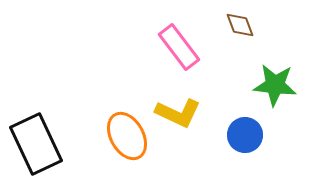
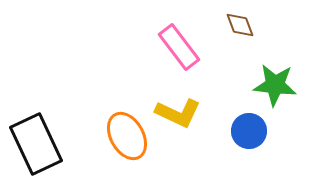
blue circle: moved 4 px right, 4 px up
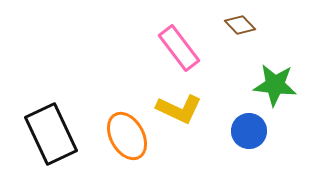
brown diamond: rotated 24 degrees counterclockwise
pink rectangle: moved 1 px down
yellow L-shape: moved 1 px right, 4 px up
black rectangle: moved 15 px right, 10 px up
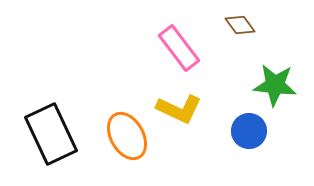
brown diamond: rotated 8 degrees clockwise
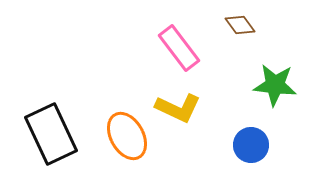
yellow L-shape: moved 1 px left, 1 px up
blue circle: moved 2 px right, 14 px down
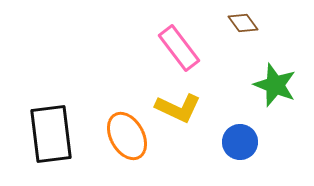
brown diamond: moved 3 px right, 2 px up
green star: rotated 15 degrees clockwise
black rectangle: rotated 18 degrees clockwise
blue circle: moved 11 px left, 3 px up
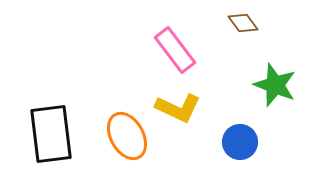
pink rectangle: moved 4 px left, 2 px down
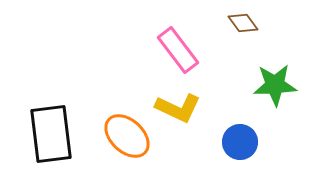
pink rectangle: moved 3 px right
green star: rotated 24 degrees counterclockwise
orange ellipse: rotated 18 degrees counterclockwise
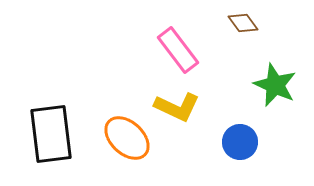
green star: rotated 27 degrees clockwise
yellow L-shape: moved 1 px left, 1 px up
orange ellipse: moved 2 px down
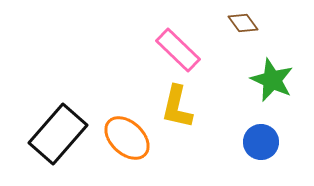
pink rectangle: rotated 9 degrees counterclockwise
green star: moved 3 px left, 5 px up
yellow L-shape: rotated 78 degrees clockwise
black rectangle: moved 7 px right; rotated 48 degrees clockwise
blue circle: moved 21 px right
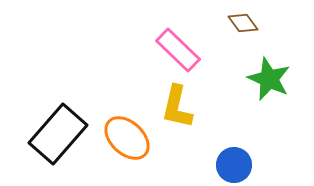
green star: moved 3 px left, 1 px up
blue circle: moved 27 px left, 23 px down
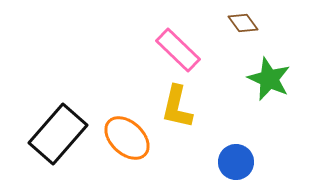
blue circle: moved 2 px right, 3 px up
